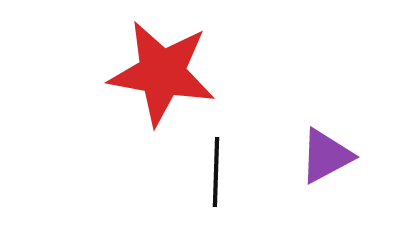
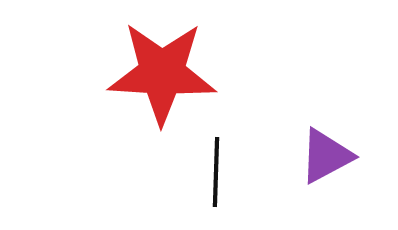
red star: rotated 7 degrees counterclockwise
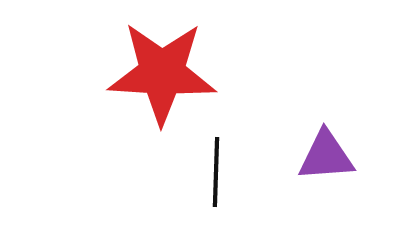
purple triangle: rotated 24 degrees clockwise
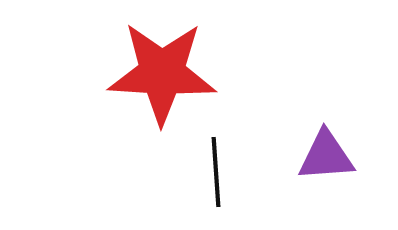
black line: rotated 6 degrees counterclockwise
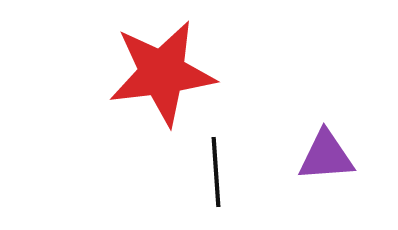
red star: rotated 10 degrees counterclockwise
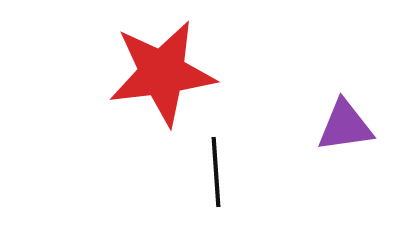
purple triangle: moved 19 px right, 30 px up; rotated 4 degrees counterclockwise
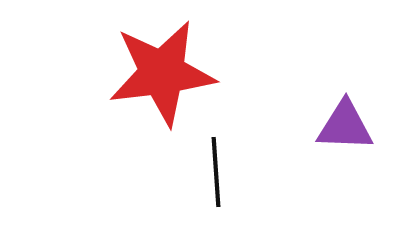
purple triangle: rotated 10 degrees clockwise
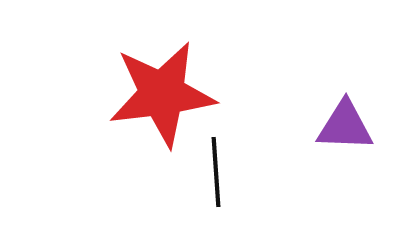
red star: moved 21 px down
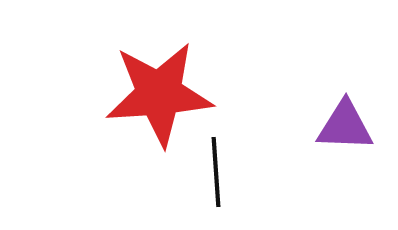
red star: moved 3 px left; rotated 3 degrees clockwise
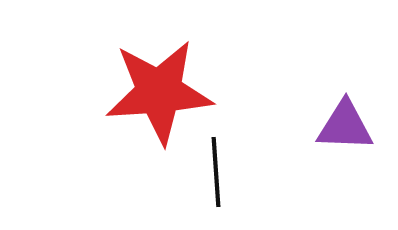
red star: moved 2 px up
